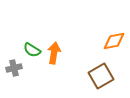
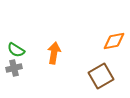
green semicircle: moved 16 px left
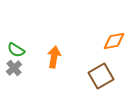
orange arrow: moved 4 px down
gray cross: rotated 28 degrees counterclockwise
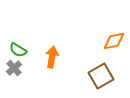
green semicircle: moved 2 px right
orange arrow: moved 2 px left
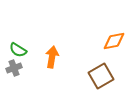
gray cross: rotated 21 degrees clockwise
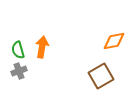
green semicircle: rotated 42 degrees clockwise
orange arrow: moved 10 px left, 10 px up
gray cross: moved 5 px right, 3 px down
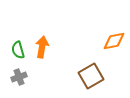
gray cross: moved 6 px down
brown square: moved 10 px left
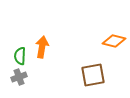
orange diamond: rotated 25 degrees clockwise
green semicircle: moved 2 px right, 6 px down; rotated 18 degrees clockwise
brown square: moved 2 px right, 1 px up; rotated 20 degrees clockwise
